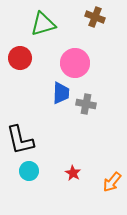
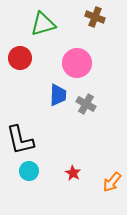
pink circle: moved 2 px right
blue trapezoid: moved 3 px left, 2 px down
gray cross: rotated 18 degrees clockwise
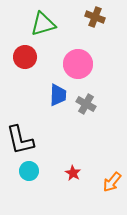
red circle: moved 5 px right, 1 px up
pink circle: moved 1 px right, 1 px down
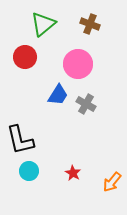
brown cross: moved 5 px left, 7 px down
green triangle: rotated 24 degrees counterclockwise
blue trapezoid: rotated 30 degrees clockwise
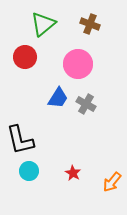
blue trapezoid: moved 3 px down
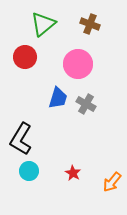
blue trapezoid: rotated 15 degrees counterclockwise
black L-shape: moved 1 px right, 1 px up; rotated 44 degrees clockwise
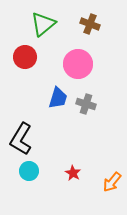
gray cross: rotated 12 degrees counterclockwise
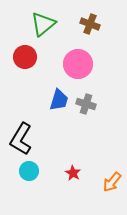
blue trapezoid: moved 1 px right, 2 px down
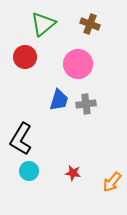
gray cross: rotated 24 degrees counterclockwise
red star: rotated 21 degrees counterclockwise
